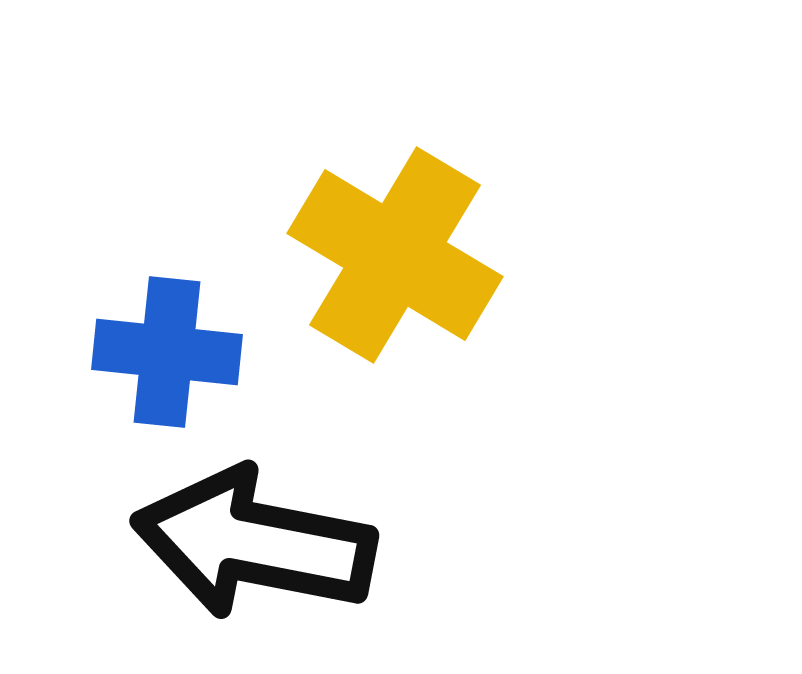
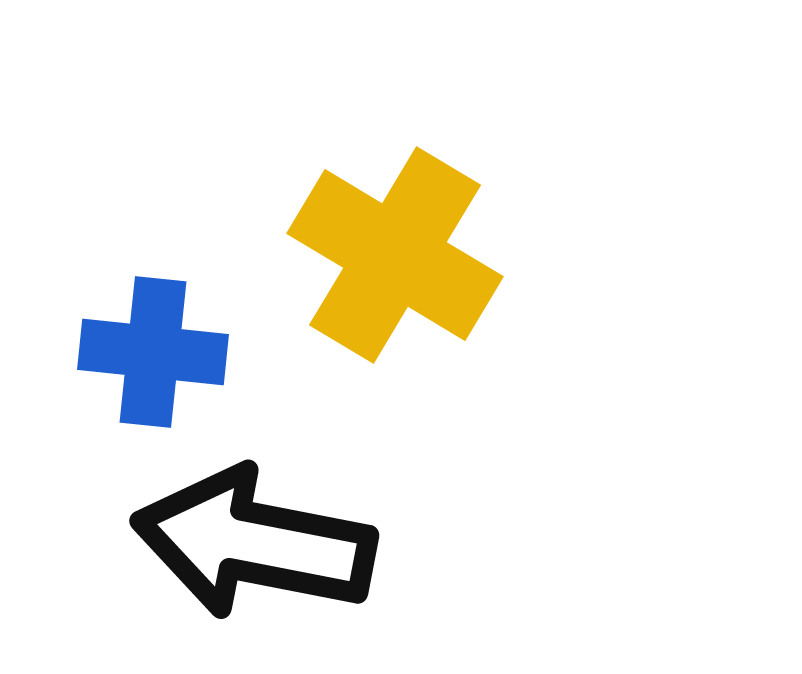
blue cross: moved 14 px left
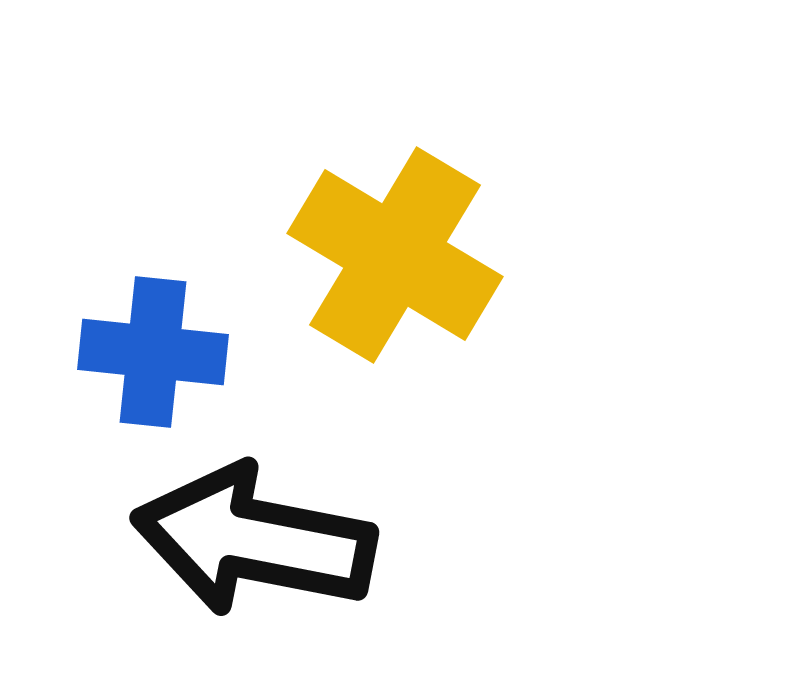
black arrow: moved 3 px up
